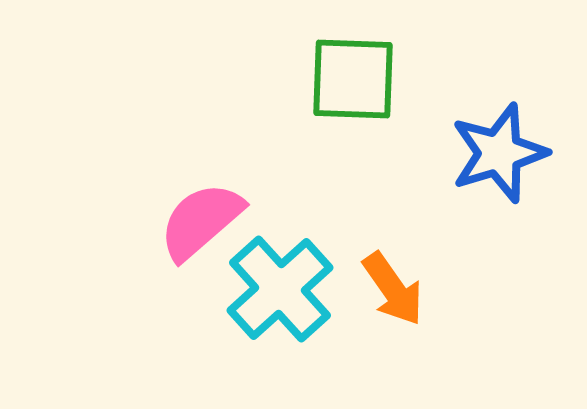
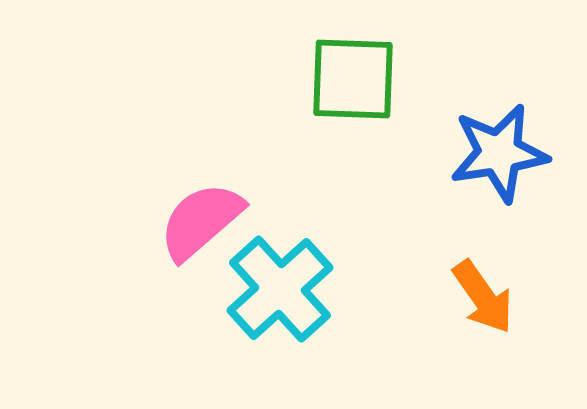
blue star: rotated 8 degrees clockwise
orange arrow: moved 90 px right, 8 px down
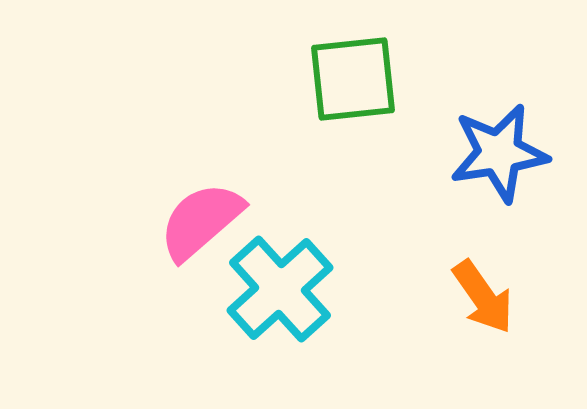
green square: rotated 8 degrees counterclockwise
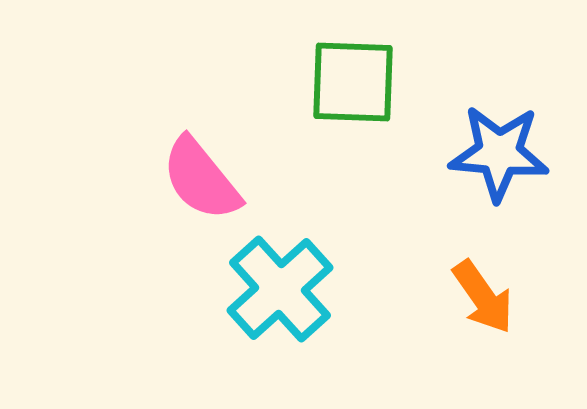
green square: moved 3 px down; rotated 8 degrees clockwise
blue star: rotated 14 degrees clockwise
pink semicircle: moved 42 px up; rotated 88 degrees counterclockwise
